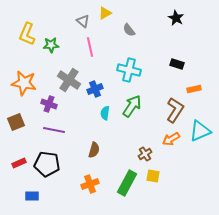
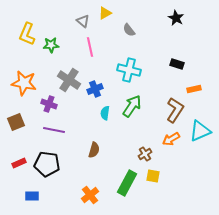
orange cross: moved 11 px down; rotated 18 degrees counterclockwise
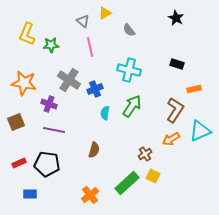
yellow square: rotated 16 degrees clockwise
green rectangle: rotated 20 degrees clockwise
blue rectangle: moved 2 px left, 2 px up
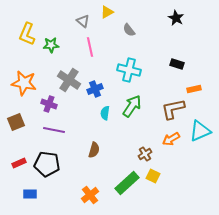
yellow triangle: moved 2 px right, 1 px up
brown L-shape: moved 2 px left, 1 px up; rotated 135 degrees counterclockwise
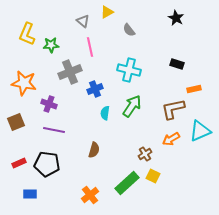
gray cross: moved 1 px right, 8 px up; rotated 35 degrees clockwise
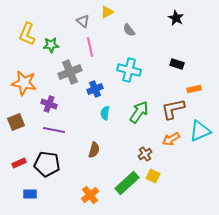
green arrow: moved 7 px right, 6 px down
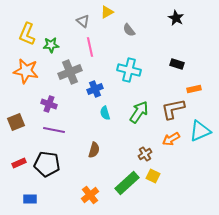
orange star: moved 2 px right, 12 px up
cyan semicircle: rotated 24 degrees counterclockwise
blue rectangle: moved 5 px down
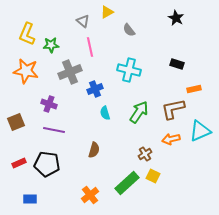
orange arrow: rotated 18 degrees clockwise
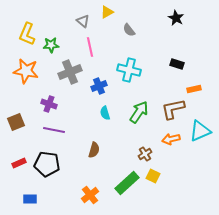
blue cross: moved 4 px right, 3 px up
